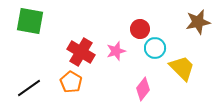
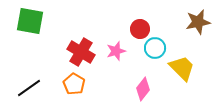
orange pentagon: moved 3 px right, 2 px down
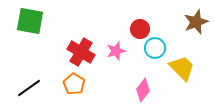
brown star: moved 2 px left; rotated 10 degrees counterclockwise
pink diamond: moved 1 px down
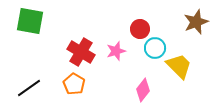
yellow trapezoid: moved 3 px left, 2 px up
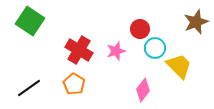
green square: rotated 24 degrees clockwise
red cross: moved 2 px left, 2 px up
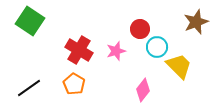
cyan circle: moved 2 px right, 1 px up
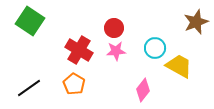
red circle: moved 26 px left, 1 px up
cyan circle: moved 2 px left, 1 px down
pink star: rotated 12 degrees clockwise
yellow trapezoid: rotated 16 degrees counterclockwise
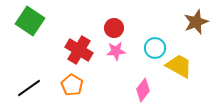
orange pentagon: moved 2 px left, 1 px down
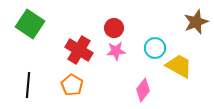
green square: moved 3 px down
black line: moved 1 px left, 3 px up; rotated 50 degrees counterclockwise
